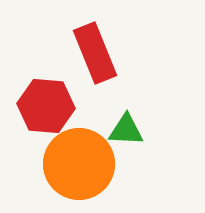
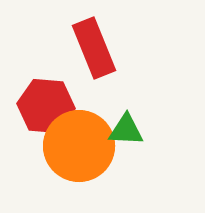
red rectangle: moved 1 px left, 5 px up
orange circle: moved 18 px up
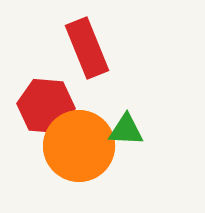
red rectangle: moved 7 px left
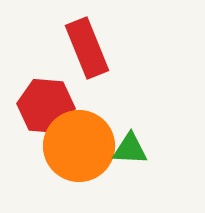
green triangle: moved 4 px right, 19 px down
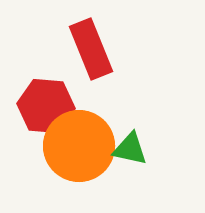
red rectangle: moved 4 px right, 1 px down
green triangle: rotated 9 degrees clockwise
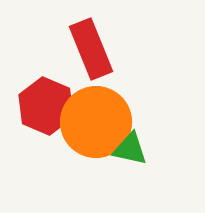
red hexagon: rotated 18 degrees clockwise
orange circle: moved 17 px right, 24 px up
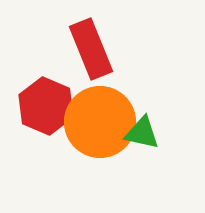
orange circle: moved 4 px right
green triangle: moved 12 px right, 16 px up
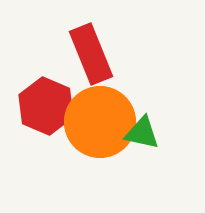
red rectangle: moved 5 px down
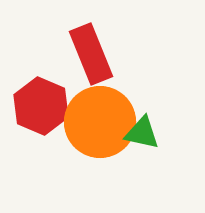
red hexagon: moved 5 px left
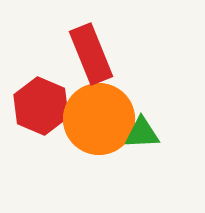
orange circle: moved 1 px left, 3 px up
green triangle: rotated 15 degrees counterclockwise
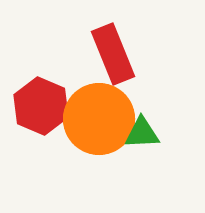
red rectangle: moved 22 px right
